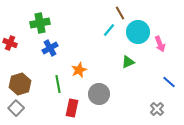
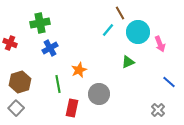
cyan line: moved 1 px left
brown hexagon: moved 2 px up
gray cross: moved 1 px right, 1 px down
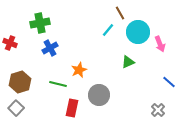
green line: rotated 66 degrees counterclockwise
gray circle: moved 1 px down
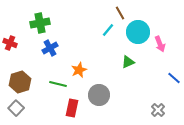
blue line: moved 5 px right, 4 px up
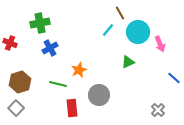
red rectangle: rotated 18 degrees counterclockwise
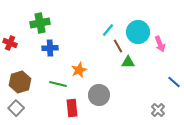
brown line: moved 2 px left, 33 px down
blue cross: rotated 28 degrees clockwise
green triangle: rotated 24 degrees clockwise
blue line: moved 4 px down
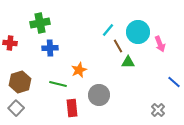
red cross: rotated 16 degrees counterclockwise
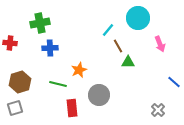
cyan circle: moved 14 px up
gray square: moved 1 px left; rotated 28 degrees clockwise
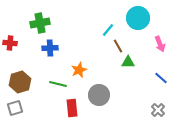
blue line: moved 13 px left, 4 px up
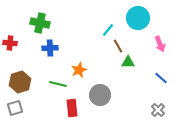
green cross: rotated 24 degrees clockwise
gray circle: moved 1 px right
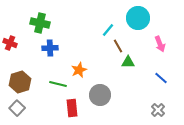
red cross: rotated 16 degrees clockwise
gray square: moved 2 px right; rotated 28 degrees counterclockwise
